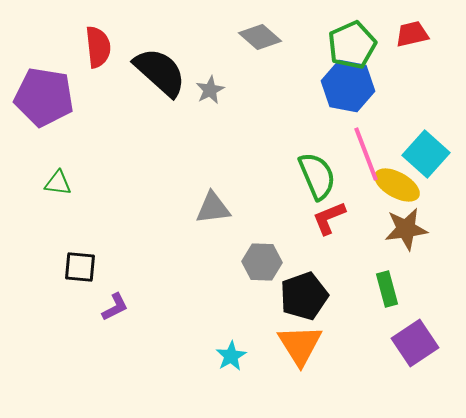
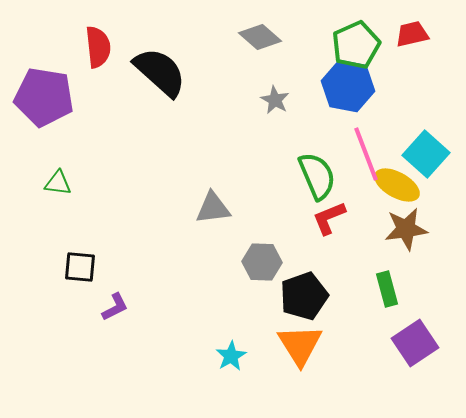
green pentagon: moved 4 px right
gray star: moved 65 px right, 10 px down; rotated 16 degrees counterclockwise
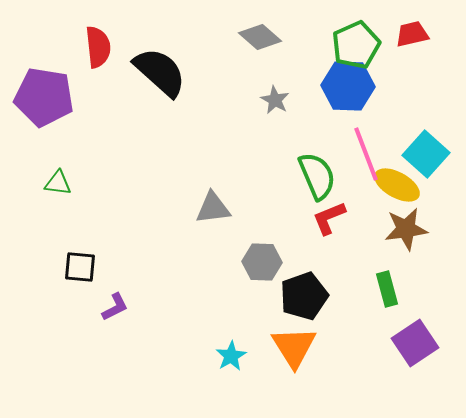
blue hexagon: rotated 9 degrees counterclockwise
orange triangle: moved 6 px left, 2 px down
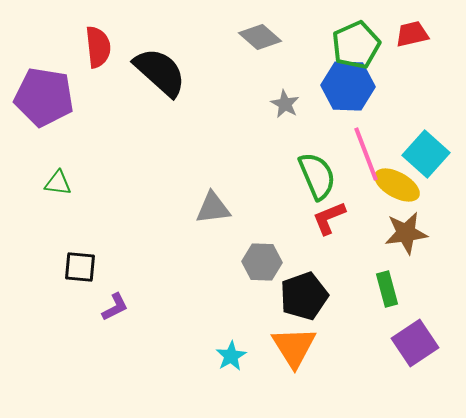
gray star: moved 10 px right, 4 px down
brown star: moved 4 px down
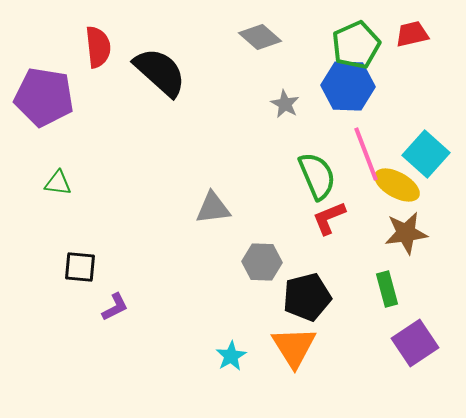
black pentagon: moved 3 px right, 1 px down; rotated 6 degrees clockwise
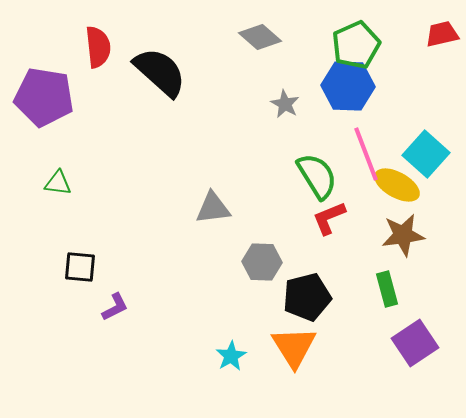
red trapezoid: moved 30 px right
green semicircle: rotated 9 degrees counterclockwise
brown star: moved 3 px left, 2 px down
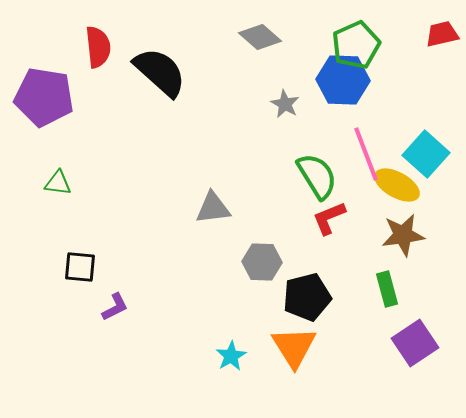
blue hexagon: moved 5 px left, 6 px up
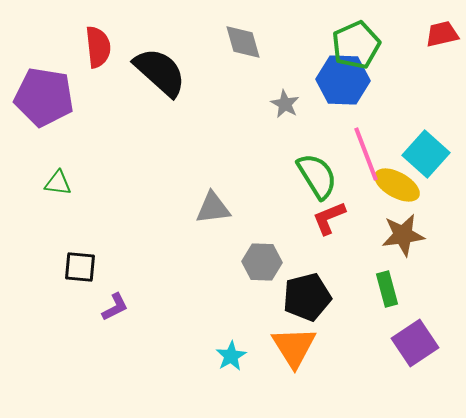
gray diamond: moved 17 px left, 5 px down; rotated 33 degrees clockwise
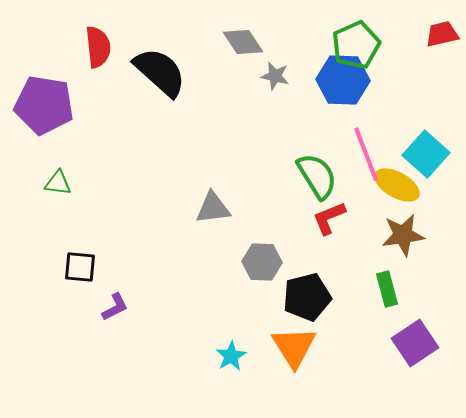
gray diamond: rotated 18 degrees counterclockwise
purple pentagon: moved 8 px down
gray star: moved 10 px left, 28 px up; rotated 16 degrees counterclockwise
